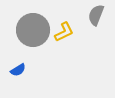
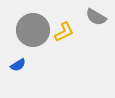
gray semicircle: moved 2 px down; rotated 80 degrees counterclockwise
blue semicircle: moved 5 px up
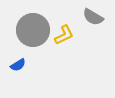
gray semicircle: moved 3 px left
yellow L-shape: moved 3 px down
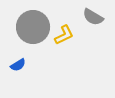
gray circle: moved 3 px up
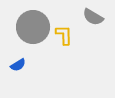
yellow L-shape: rotated 65 degrees counterclockwise
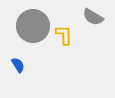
gray circle: moved 1 px up
blue semicircle: rotated 91 degrees counterclockwise
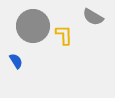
blue semicircle: moved 2 px left, 4 px up
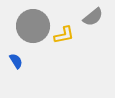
gray semicircle: rotated 70 degrees counterclockwise
yellow L-shape: rotated 80 degrees clockwise
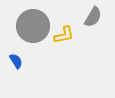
gray semicircle: rotated 20 degrees counterclockwise
